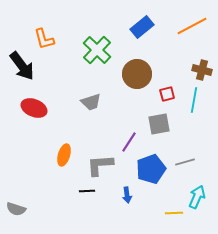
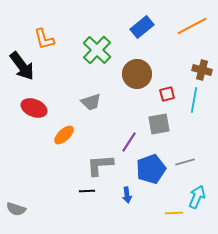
orange ellipse: moved 20 px up; rotated 30 degrees clockwise
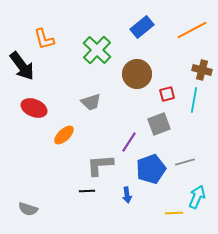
orange line: moved 4 px down
gray square: rotated 10 degrees counterclockwise
gray semicircle: moved 12 px right
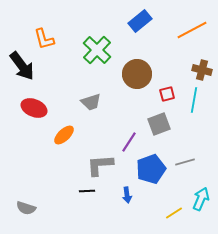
blue rectangle: moved 2 px left, 6 px up
cyan arrow: moved 4 px right, 2 px down
gray semicircle: moved 2 px left, 1 px up
yellow line: rotated 30 degrees counterclockwise
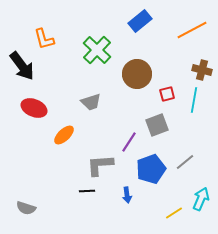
gray square: moved 2 px left, 1 px down
gray line: rotated 24 degrees counterclockwise
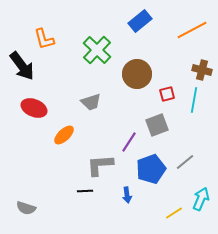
black line: moved 2 px left
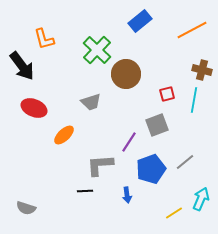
brown circle: moved 11 px left
